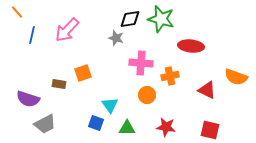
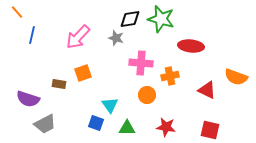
pink arrow: moved 11 px right, 7 px down
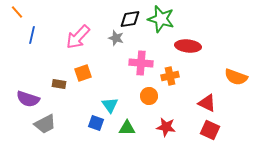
red ellipse: moved 3 px left
red triangle: moved 13 px down
orange circle: moved 2 px right, 1 px down
red square: rotated 12 degrees clockwise
